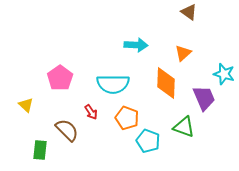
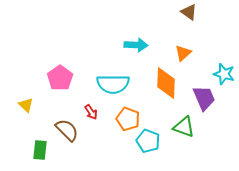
orange pentagon: moved 1 px right, 1 px down
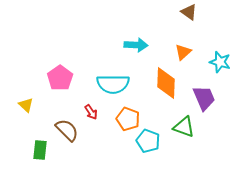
orange triangle: moved 1 px up
cyan star: moved 4 px left, 12 px up
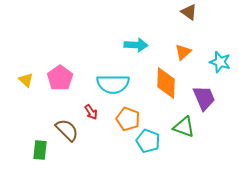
yellow triangle: moved 25 px up
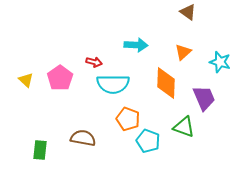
brown triangle: moved 1 px left
red arrow: moved 3 px right, 50 px up; rotated 42 degrees counterclockwise
brown semicircle: moved 16 px right, 8 px down; rotated 35 degrees counterclockwise
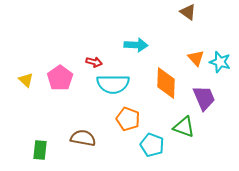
orange triangle: moved 13 px right, 6 px down; rotated 30 degrees counterclockwise
cyan pentagon: moved 4 px right, 4 px down
